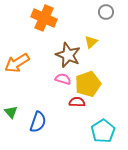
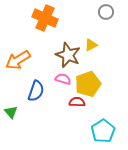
orange cross: moved 1 px right
yellow triangle: moved 3 px down; rotated 16 degrees clockwise
orange arrow: moved 1 px right, 3 px up
blue semicircle: moved 2 px left, 31 px up
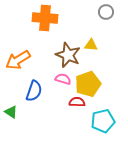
orange cross: rotated 20 degrees counterclockwise
yellow triangle: rotated 32 degrees clockwise
blue semicircle: moved 2 px left
green triangle: rotated 16 degrees counterclockwise
cyan pentagon: moved 10 px up; rotated 20 degrees clockwise
